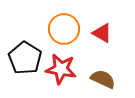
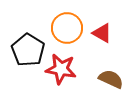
orange circle: moved 3 px right, 1 px up
black pentagon: moved 3 px right, 8 px up
brown semicircle: moved 8 px right
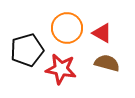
black pentagon: moved 1 px left; rotated 24 degrees clockwise
brown semicircle: moved 4 px left, 16 px up; rotated 10 degrees counterclockwise
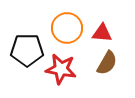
red triangle: rotated 25 degrees counterclockwise
black pentagon: rotated 16 degrees clockwise
brown semicircle: rotated 105 degrees clockwise
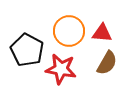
orange circle: moved 2 px right, 3 px down
black pentagon: rotated 28 degrees clockwise
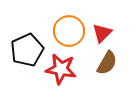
red triangle: rotated 50 degrees counterclockwise
black pentagon: rotated 20 degrees clockwise
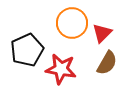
orange circle: moved 3 px right, 8 px up
